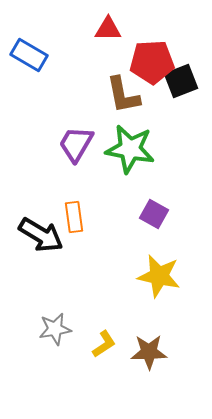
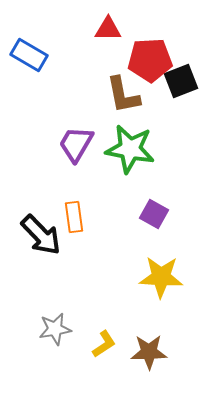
red pentagon: moved 2 px left, 2 px up
black arrow: rotated 15 degrees clockwise
yellow star: moved 2 px right, 1 px down; rotated 9 degrees counterclockwise
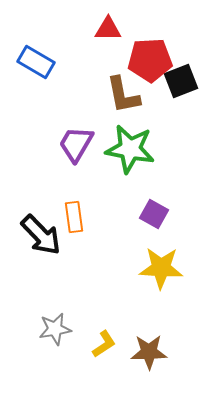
blue rectangle: moved 7 px right, 7 px down
yellow star: moved 9 px up
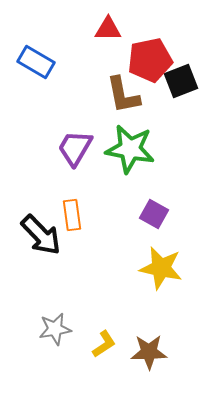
red pentagon: rotated 9 degrees counterclockwise
purple trapezoid: moved 1 px left, 4 px down
orange rectangle: moved 2 px left, 2 px up
yellow star: rotated 9 degrees clockwise
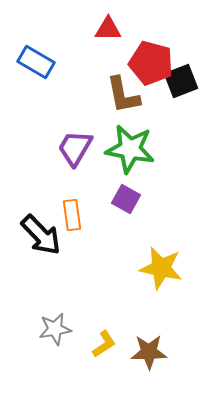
red pentagon: moved 1 px right, 3 px down; rotated 27 degrees clockwise
purple square: moved 28 px left, 15 px up
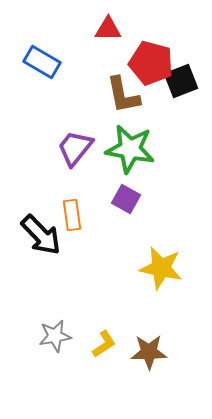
blue rectangle: moved 6 px right
purple trapezoid: rotated 9 degrees clockwise
gray star: moved 7 px down
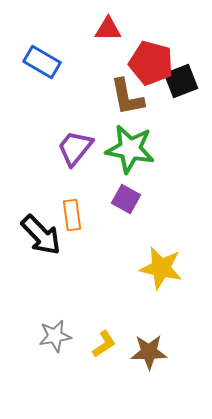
brown L-shape: moved 4 px right, 2 px down
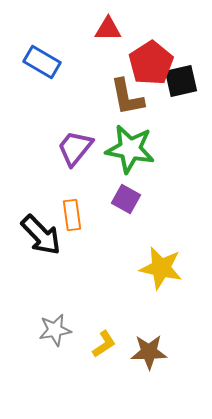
red pentagon: rotated 24 degrees clockwise
black square: rotated 8 degrees clockwise
gray star: moved 6 px up
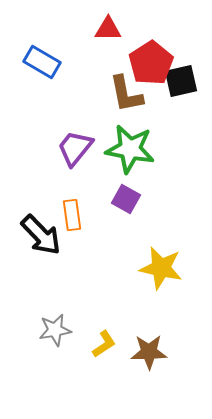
brown L-shape: moved 1 px left, 3 px up
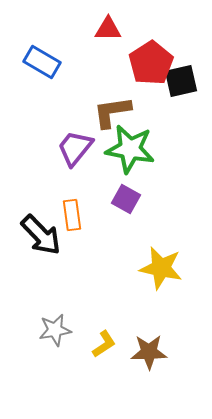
brown L-shape: moved 14 px left, 18 px down; rotated 93 degrees clockwise
